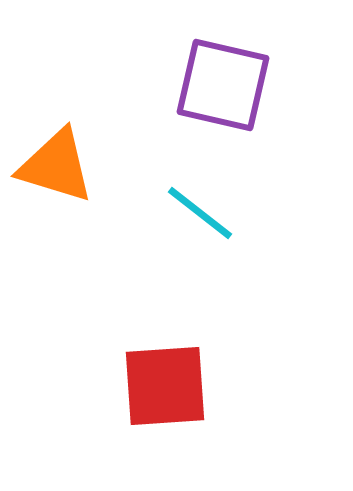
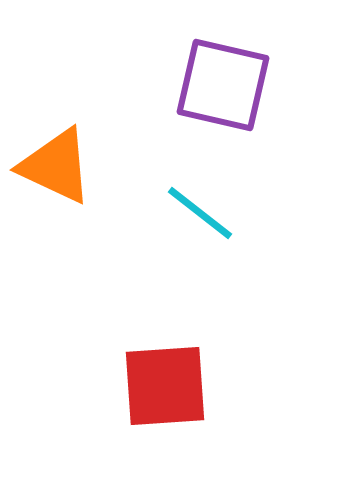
orange triangle: rotated 8 degrees clockwise
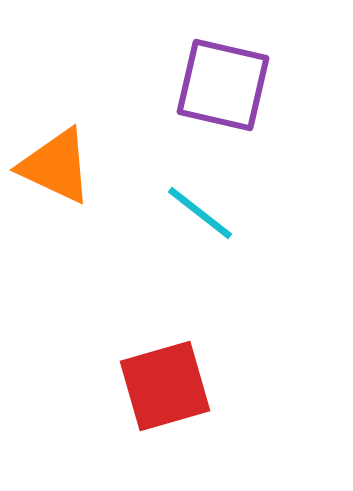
red square: rotated 12 degrees counterclockwise
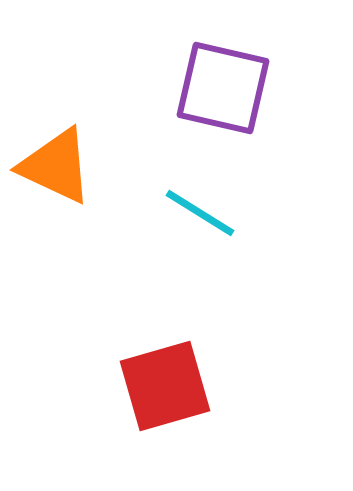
purple square: moved 3 px down
cyan line: rotated 6 degrees counterclockwise
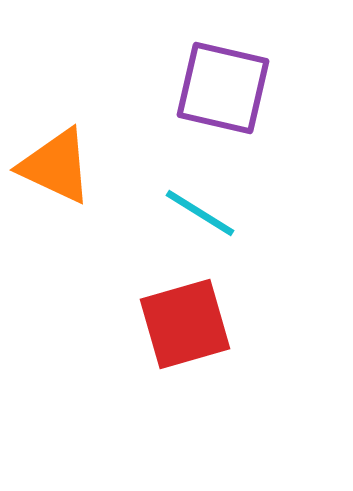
red square: moved 20 px right, 62 px up
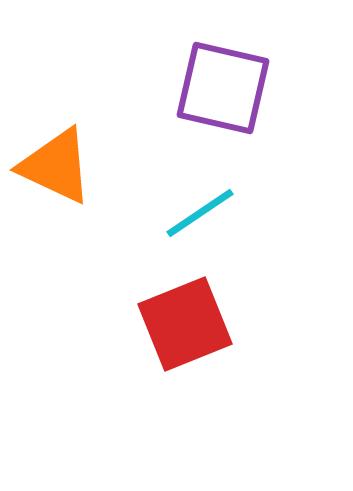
cyan line: rotated 66 degrees counterclockwise
red square: rotated 6 degrees counterclockwise
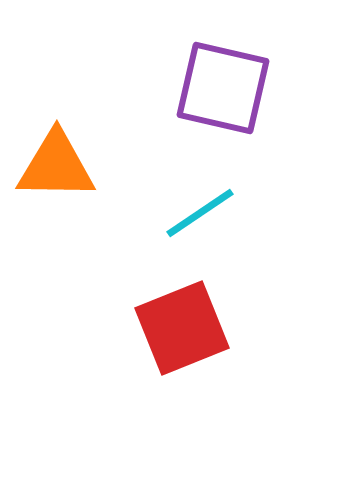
orange triangle: rotated 24 degrees counterclockwise
red square: moved 3 px left, 4 px down
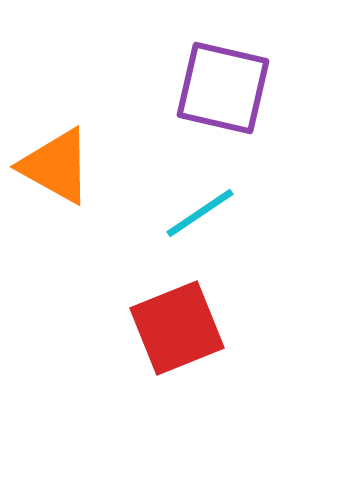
orange triangle: rotated 28 degrees clockwise
red square: moved 5 px left
